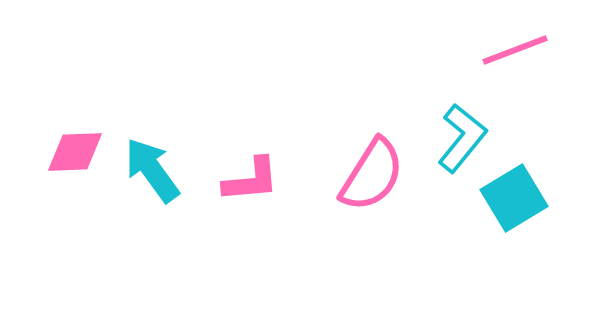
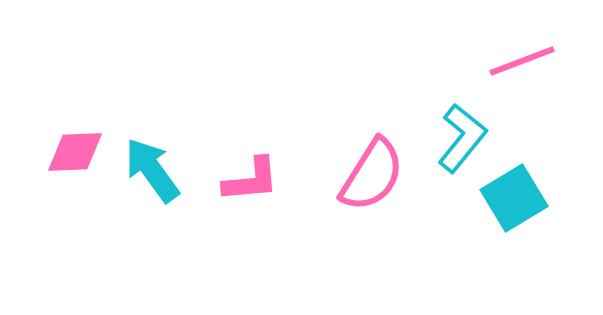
pink line: moved 7 px right, 11 px down
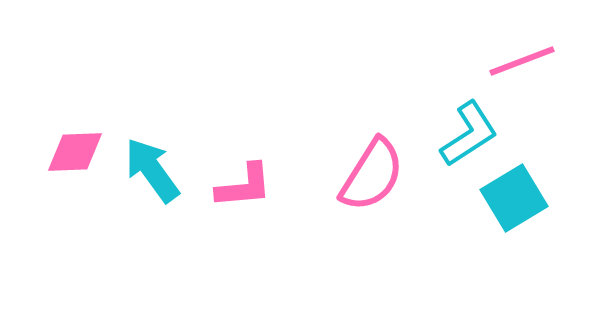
cyan L-shape: moved 7 px right, 4 px up; rotated 18 degrees clockwise
pink L-shape: moved 7 px left, 6 px down
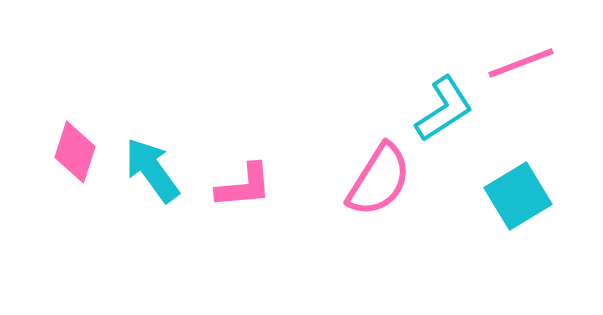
pink line: moved 1 px left, 2 px down
cyan L-shape: moved 25 px left, 25 px up
pink diamond: rotated 70 degrees counterclockwise
pink semicircle: moved 7 px right, 5 px down
cyan square: moved 4 px right, 2 px up
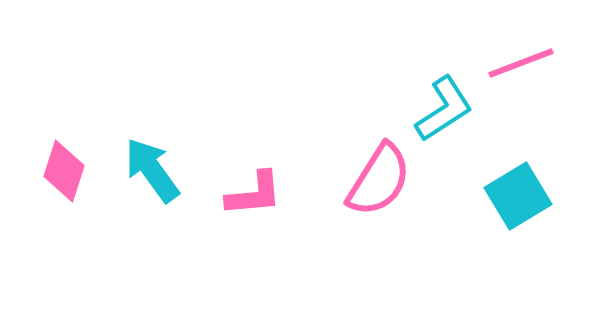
pink diamond: moved 11 px left, 19 px down
pink L-shape: moved 10 px right, 8 px down
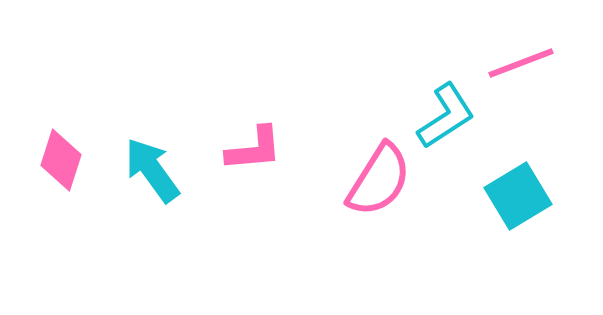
cyan L-shape: moved 2 px right, 7 px down
pink diamond: moved 3 px left, 11 px up
pink L-shape: moved 45 px up
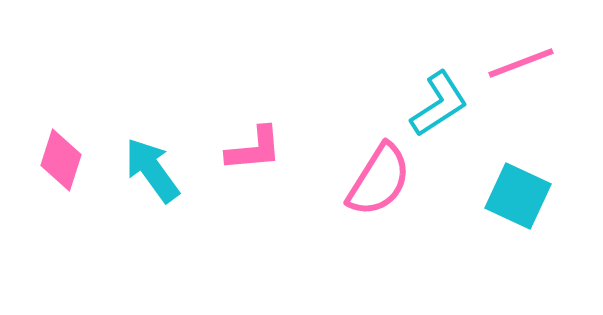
cyan L-shape: moved 7 px left, 12 px up
cyan square: rotated 34 degrees counterclockwise
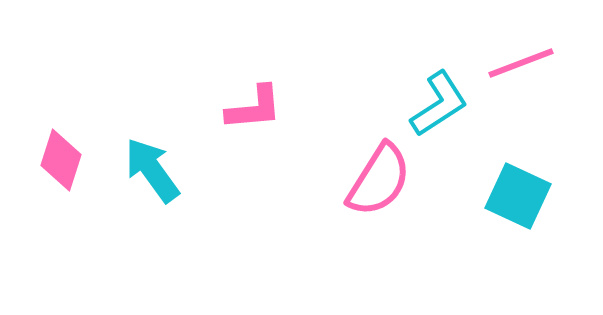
pink L-shape: moved 41 px up
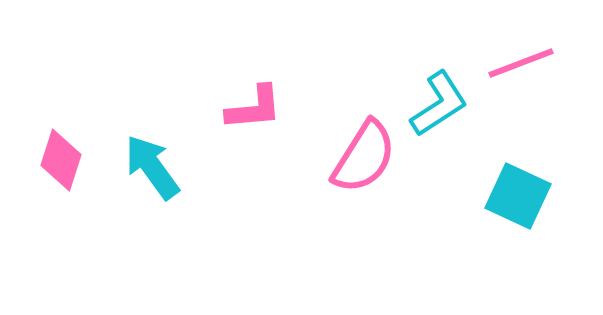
cyan arrow: moved 3 px up
pink semicircle: moved 15 px left, 23 px up
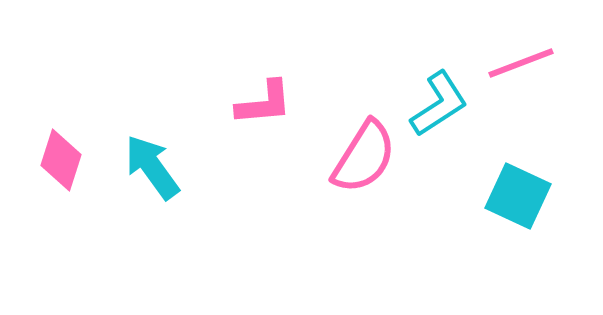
pink L-shape: moved 10 px right, 5 px up
